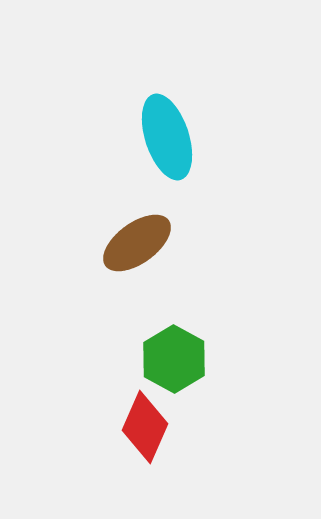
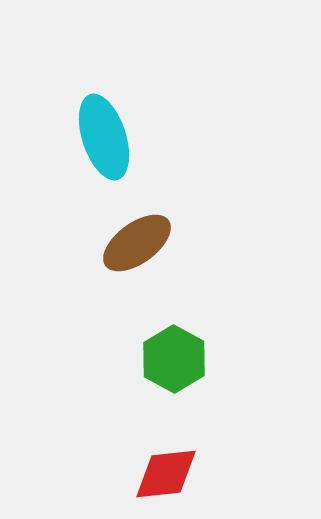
cyan ellipse: moved 63 px left
red diamond: moved 21 px right, 47 px down; rotated 60 degrees clockwise
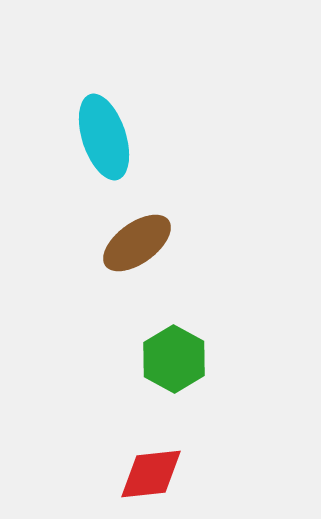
red diamond: moved 15 px left
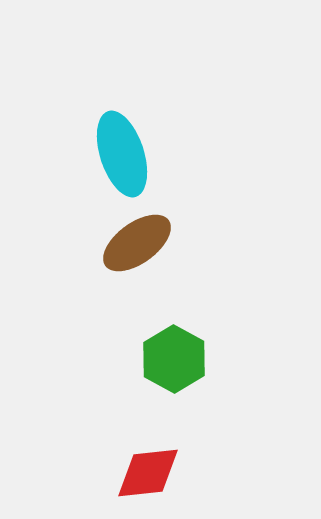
cyan ellipse: moved 18 px right, 17 px down
red diamond: moved 3 px left, 1 px up
